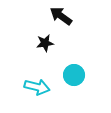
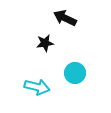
black arrow: moved 4 px right, 2 px down; rotated 10 degrees counterclockwise
cyan circle: moved 1 px right, 2 px up
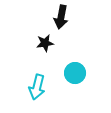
black arrow: moved 4 px left, 1 px up; rotated 105 degrees counterclockwise
cyan arrow: rotated 90 degrees clockwise
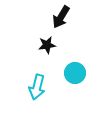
black arrow: rotated 20 degrees clockwise
black star: moved 2 px right, 2 px down
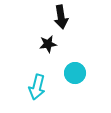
black arrow: rotated 40 degrees counterclockwise
black star: moved 1 px right, 1 px up
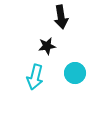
black star: moved 1 px left, 2 px down
cyan arrow: moved 2 px left, 10 px up
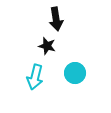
black arrow: moved 5 px left, 2 px down
black star: rotated 24 degrees clockwise
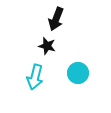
black arrow: rotated 30 degrees clockwise
cyan circle: moved 3 px right
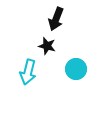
cyan circle: moved 2 px left, 4 px up
cyan arrow: moved 7 px left, 5 px up
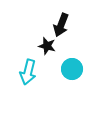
black arrow: moved 5 px right, 6 px down
cyan circle: moved 4 px left
